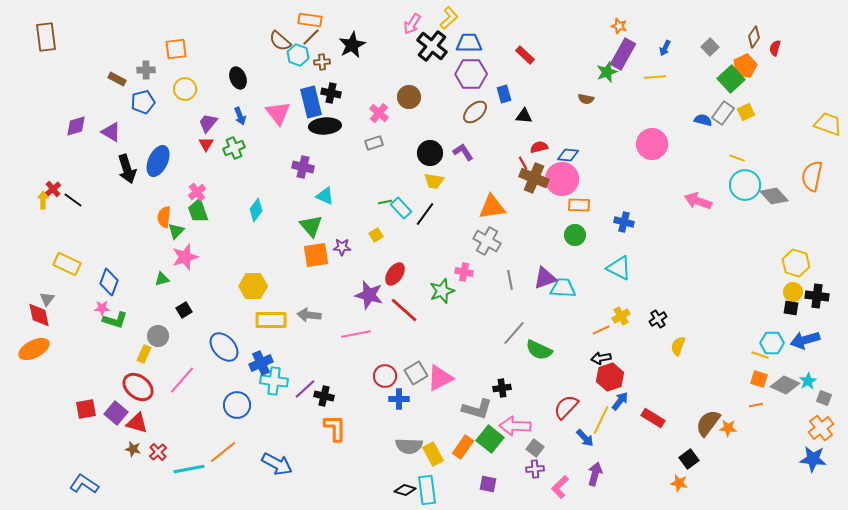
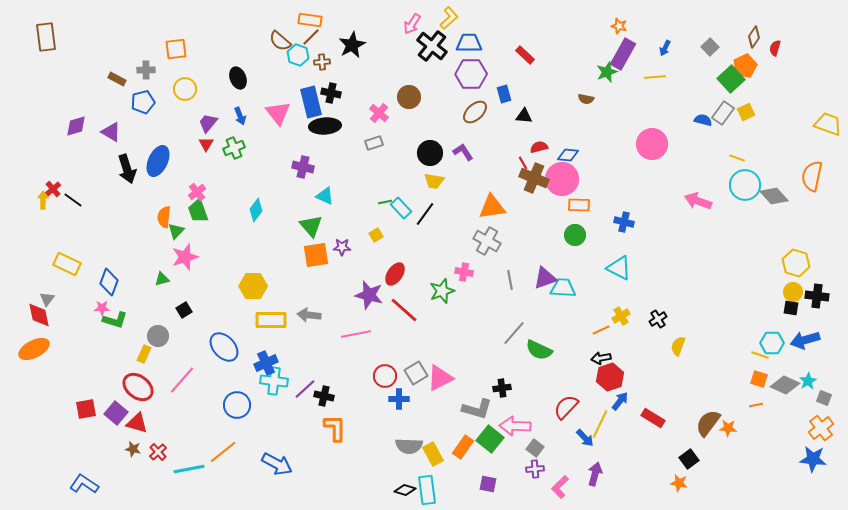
blue cross at (261, 363): moved 5 px right
yellow line at (601, 420): moved 1 px left, 4 px down
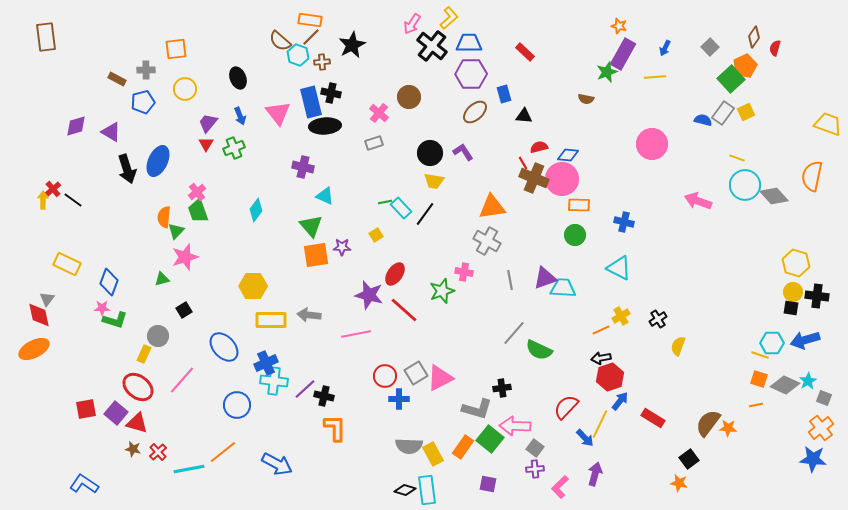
red rectangle at (525, 55): moved 3 px up
